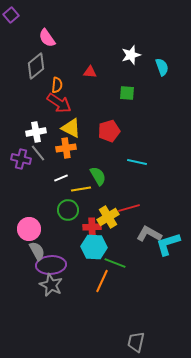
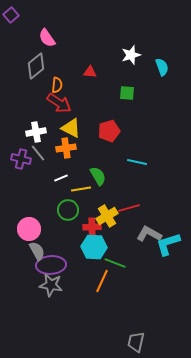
yellow cross: moved 1 px left, 1 px up
gray star: rotated 15 degrees counterclockwise
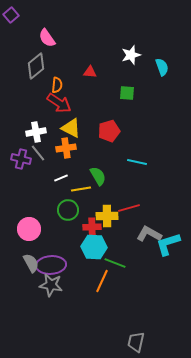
yellow cross: rotated 30 degrees clockwise
gray semicircle: moved 6 px left, 12 px down
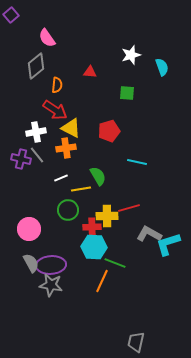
red arrow: moved 4 px left, 7 px down
gray line: moved 1 px left, 2 px down
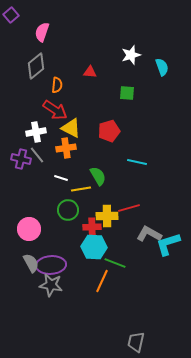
pink semicircle: moved 5 px left, 6 px up; rotated 54 degrees clockwise
white line: rotated 40 degrees clockwise
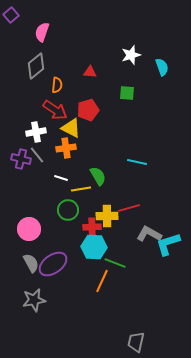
red pentagon: moved 21 px left, 21 px up
purple ellipse: moved 2 px right, 1 px up; rotated 32 degrees counterclockwise
gray star: moved 17 px left, 15 px down; rotated 20 degrees counterclockwise
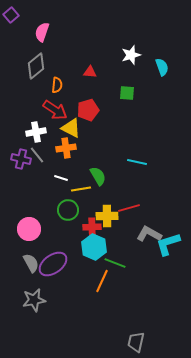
cyan hexagon: rotated 20 degrees clockwise
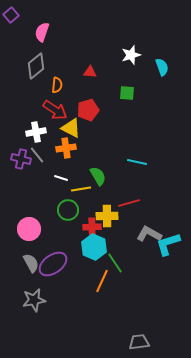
red line: moved 5 px up
green line: rotated 35 degrees clockwise
gray trapezoid: moved 3 px right; rotated 70 degrees clockwise
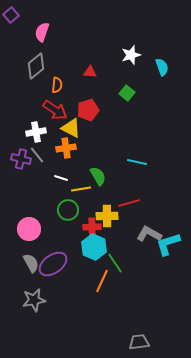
green square: rotated 35 degrees clockwise
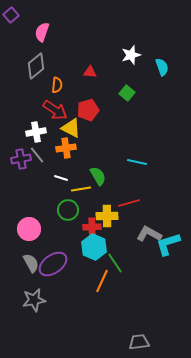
purple cross: rotated 24 degrees counterclockwise
